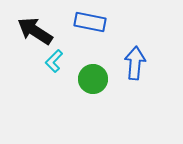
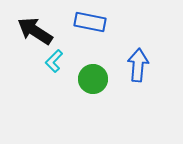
blue arrow: moved 3 px right, 2 px down
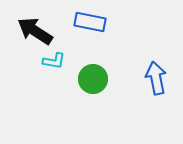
cyan L-shape: rotated 125 degrees counterclockwise
blue arrow: moved 18 px right, 13 px down; rotated 16 degrees counterclockwise
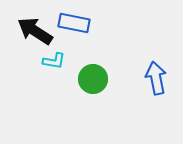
blue rectangle: moved 16 px left, 1 px down
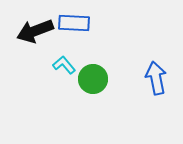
blue rectangle: rotated 8 degrees counterclockwise
black arrow: rotated 54 degrees counterclockwise
cyan L-shape: moved 10 px right, 4 px down; rotated 140 degrees counterclockwise
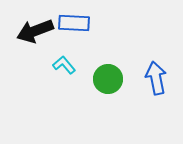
green circle: moved 15 px right
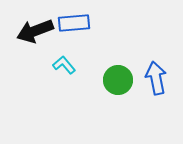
blue rectangle: rotated 8 degrees counterclockwise
green circle: moved 10 px right, 1 px down
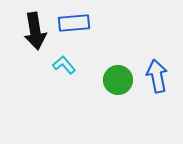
black arrow: rotated 78 degrees counterclockwise
blue arrow: moved 1 px right, 2 px up
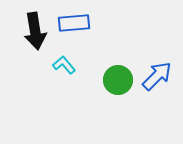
blue arrow: rotated 56 degrees clockwise
